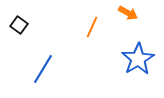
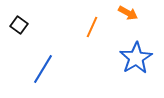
blue star: moved 2 px left, 1 px up
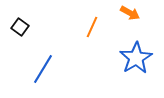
orange arrow: moved 2 px right
black square: moved 1 px right, 2 px down
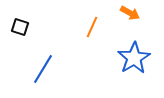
black square: rotated 18 degrees counterclockwise
blue star: moved 2 px left
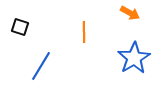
orange line: moved 8 px left, 5 px down; rotated 25 degrees counterclockwise
blue line: moved 2 px left, 3 px up
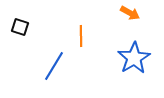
orange line: moved 3 px left, 4 px down
blue line: moved 13 px right
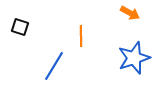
blue star: rotated 12 degrees clockwise
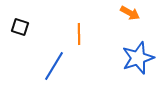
orange line: moved 2 px left, 2 px up
blue star: moved 4 px right
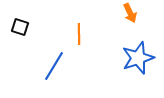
orange arrow: rotated 36 degrees clockwise
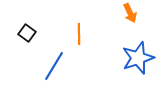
black square: moved 7 px right, 6 px down; rotated 18 degrees clockwise
